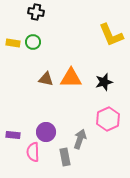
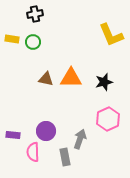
black cross: moved 1 px left, 2 px down; rotated 21 degrees counterclockwise
yellow rectangle: moved 1 px left, 4 px up
purple circle: moved 1 px up
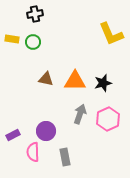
yellow L-shape: moved 1 px up
orange triangle: moved 4 px right, 3 px down
black star: moved 1 px left, 1 px down
purple rectangle: rotated 32 degrees counterclockwise
gray arrow: moved 25 px up
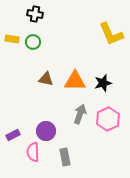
black cross: rotated 21 degrees clockwise
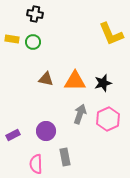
pink semicircle: moved 3 px right, 12 px down
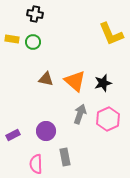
orange triangle: rotated 40 degrees clockwise
